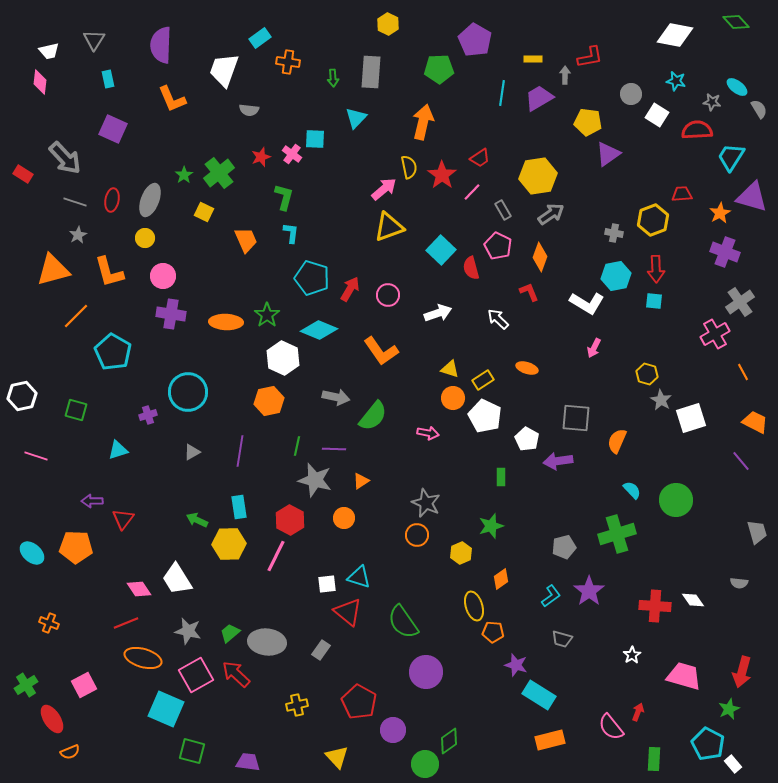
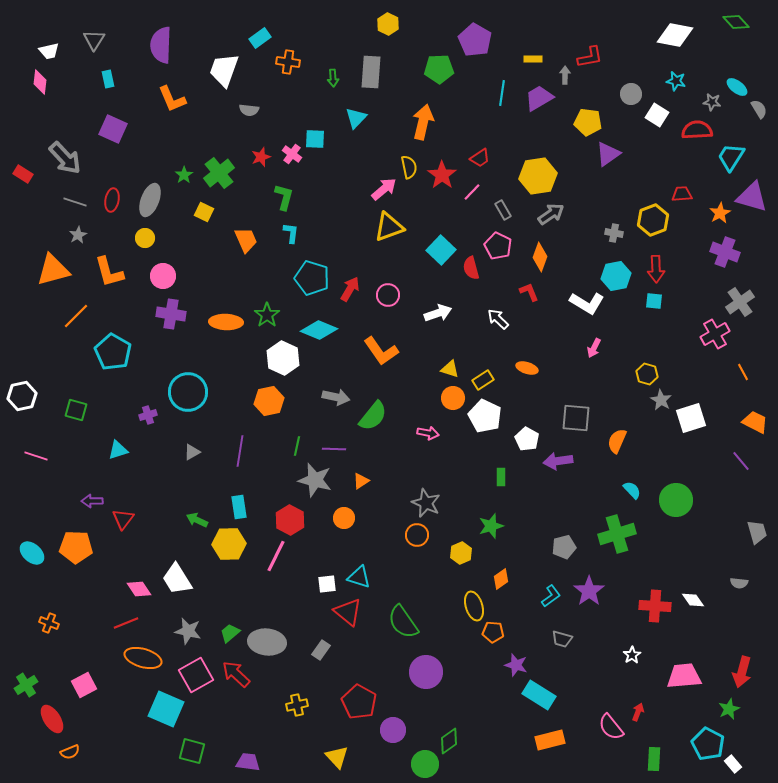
pink trapezoid at (684, 676): rotated 21 degrees counterclockwise
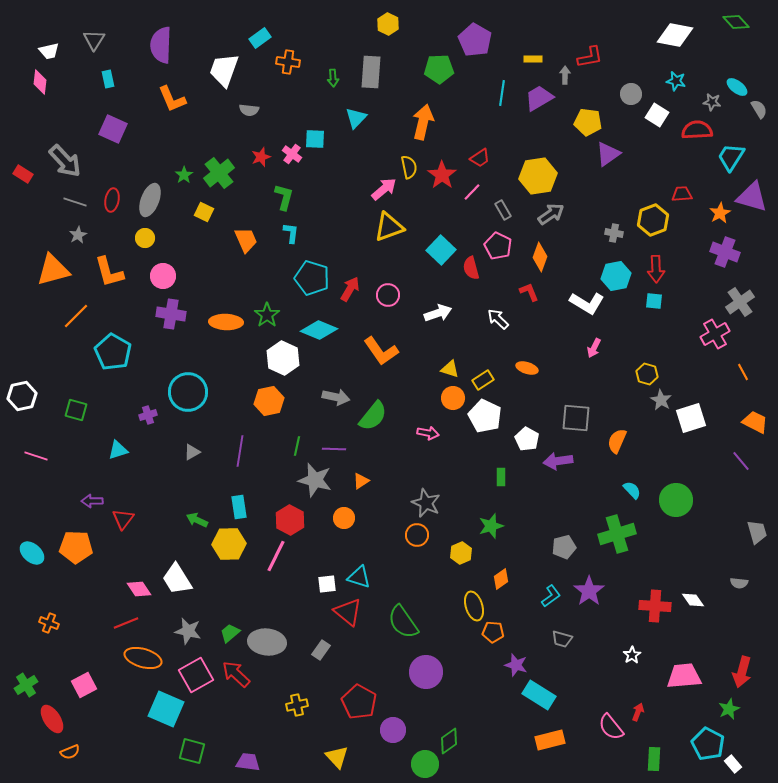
gray arrow at (65, 158): moved 3 px down
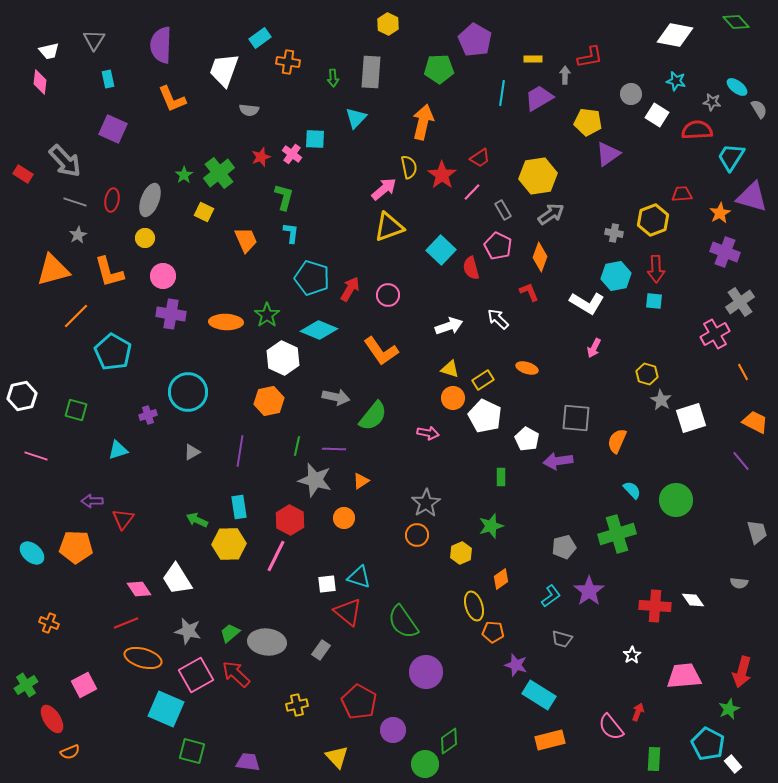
white arrow at (438, 313): moved 11 px right, 13 px down
gray star at (426, 503): rotated 16 degrees clockwise
